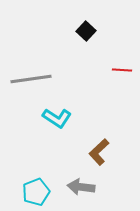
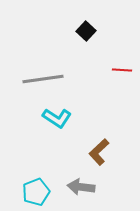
gray line: moved 12 px right
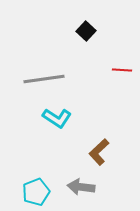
gray line: moved 1 px right
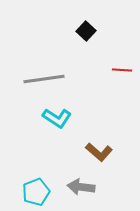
brown L-shape: rotated 96 degrees counterclockwise
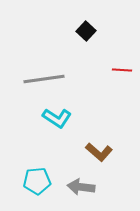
cyan pentagon: moved 1 px right, 11 px up; rotated 16 degrees clockwise
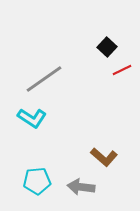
black square: moved 21 px right, 16 px down
red line: rotated 30 degrees counterclockwise
gray line: rotated 27 degrees counterclockwise
cyan L-shape: moved 25 px left
brown L-shape: moved 5 px right, 5 px down
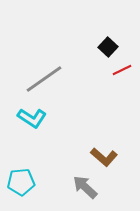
black square: moved 1 px right
cyan pentagon: moved 16 px left, 1 px down
gray arrow: moved 4 px right; rotated 36 degrees clockwise
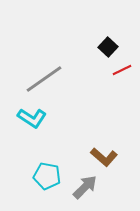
cyan pentagon: moved 26 px right, 6 px up; rotated 16 degrees clockwise
gray arrow: rotated 92 degrees clockwise
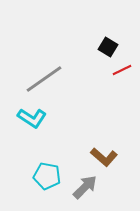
black square: rotated 12 degrees counterclockwise
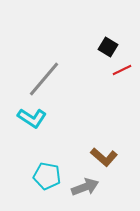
gray line: rotated 15 degrees counterclockwise
gray arrow: rotated 24 degrees clockwise
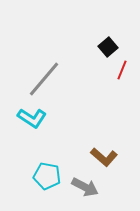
black square: rotated 18 degrees clockwise
red line: rotated 42 degrees counterclockwise
gray arrow: rotated 48 degrees clockwise
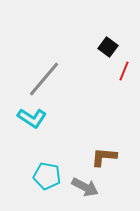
black square: rotated 12 degrees counterclockwise
red line: moved 2 px right, 1 px down
brown L-shape: rotated 144 degrees clockwise
